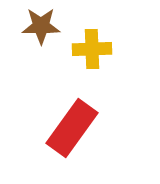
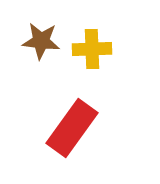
brown star: moved 15 px down; rotated 6 degrees clockwise
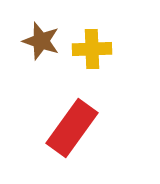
brown star: rotated 12 degrees clockwise
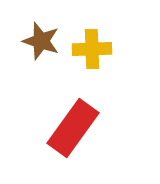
red rectangle: moved 1 px right
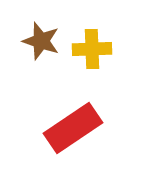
red rectangle: rotated 20 degrees clockwise
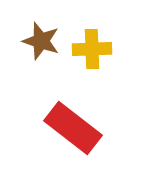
red rectangle: rotated 72 degrees clockwise
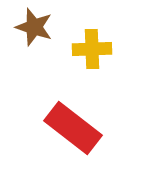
brown star: moved 7 px left, 14 px up
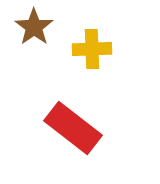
brown star: rotated 18 degrees clockwise
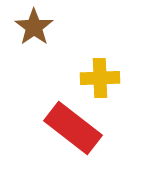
yellow cross: moved 8 px right, 29 px down
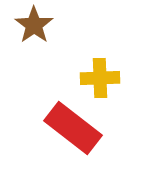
brown star: moved 2 px up
